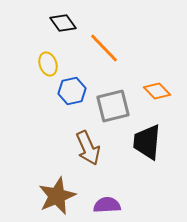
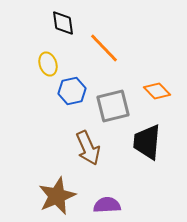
black diamond: rotated 28 degrees clockwise
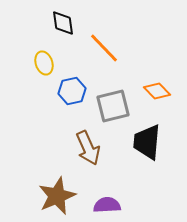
yellow ellipse: moved 4 px left, 1 px up
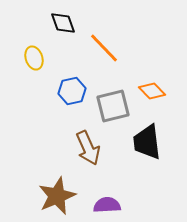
black diamond: rotated 12 degrees counterclockwise
yellow ellipse: moved 10 px left, 5 px up
orange diamond: moved 5 px left
black trapezoid: rotated 12 degrees counterclockwise
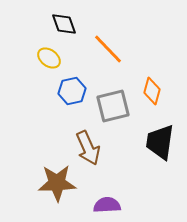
black diamond: moved 1 px right, 1 px down
orange line: moved 4 px right, 1 px down
yellow ellipse: moved 15 px right; rotated 35 degrees counterclockwise
orange diamond: rotated 60 degrees clockwise
black trapezoid: moved 13 px right; rotated 15 degrees clockwise
brown star: moved 13 px up; rotated 21 degrees clockwise
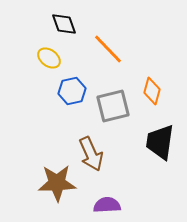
brown arrow: moved 3 px right, 6 px down
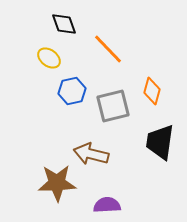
brown arrow: rotated 128 degrees clockwise
